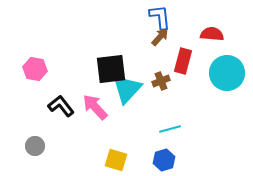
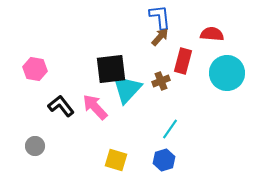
cyan line: rotated 40 degrees counterclockwise
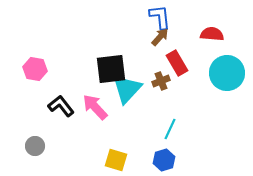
red rectangle: moved 6 px left, 2 px down; rotated 45 degrees counterclockwise
cyan line: rotated 10 degrees counterclockwise
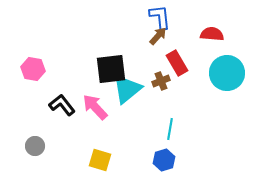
brown arrow: moved 2 px left, 1 px up
pink hexagon: moved 2 px left
cyan triangle: rotated 8 degrees clockwise
black L-shape: moved 1 px right, 1 px up
cyan line: rotated 15 degrees counterclockwise
yellow square: moved 16 px left
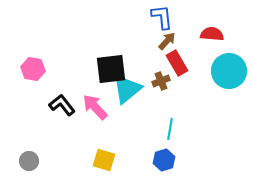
blue L-shape: moved 2 px right
brown arrow: moved 9 px right, 5 px down
cyan circle: moved 2 px right, 2 px up
gray circle: moved 6 px left, 15 px down
yellow square: moved 4 px right
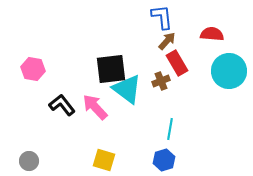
cyan triangle: rotated 44 degrees counterclockwise
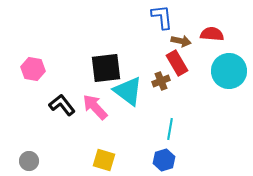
brown arrow: moved 14 px right; rotated 60 degrees clockwise
black square: moved 5 px left, 1 px up
cyan triangle: moved 1 px right, 2 px down
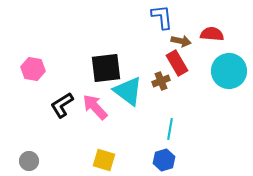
black L-shape: rotated 84 degrees counterclockwise
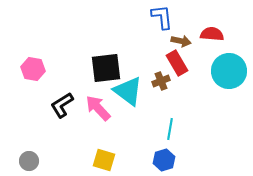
pink arrow: moved 3 px right, 1 px down
